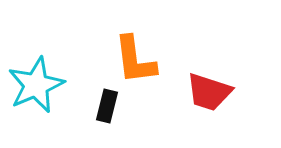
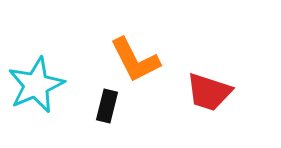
orange L-shape: rotated 20 degrees counterclockwise
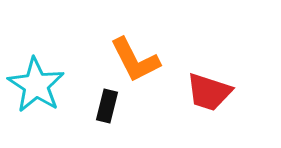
cyan star: rotated 16 degrees counterclockwise
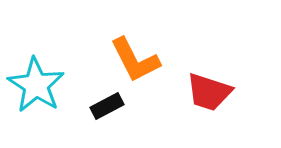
black rectangle: rotated 48 degrees clockwise
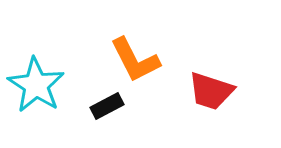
red trapezoid: moved 2 px right, 1 px up
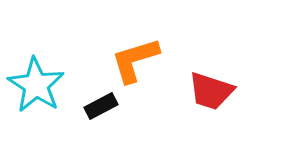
orange L-shape: rotated 100 degrees clockwise
black rectangle: moved 6 px left
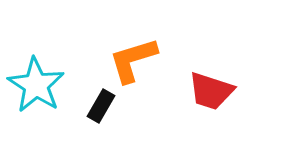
orange L-shape: moved 2 px left
black rectangle: rotated 32 degrees counterclockwise
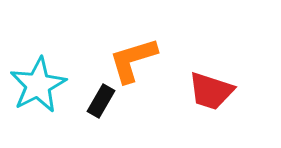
cyan star: moved 2 px right; rotated 12 degrees clockwise
black rectangle: moved 5 px up
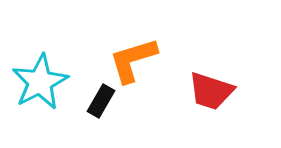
cyan star: moved 2 px right, 3 px up
